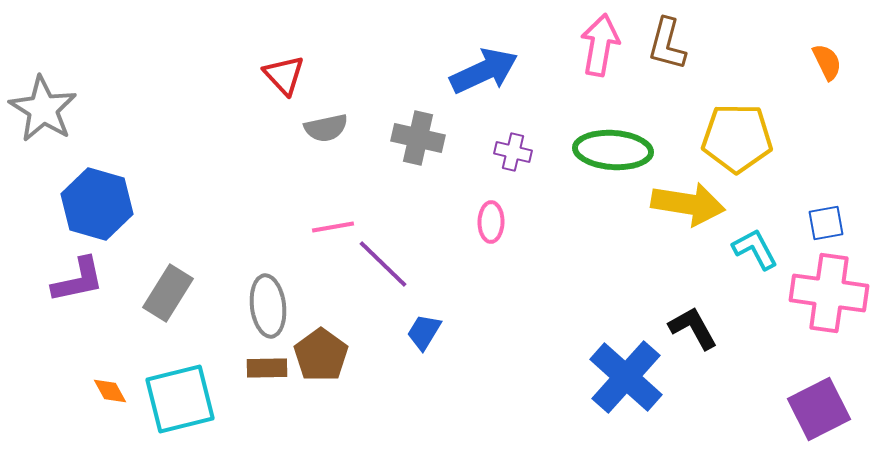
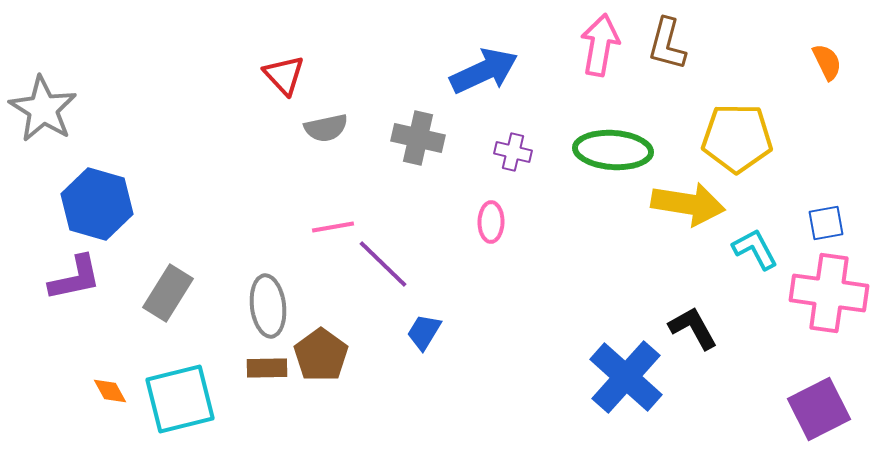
purple L-shape: moved 3 px left, 2 px up
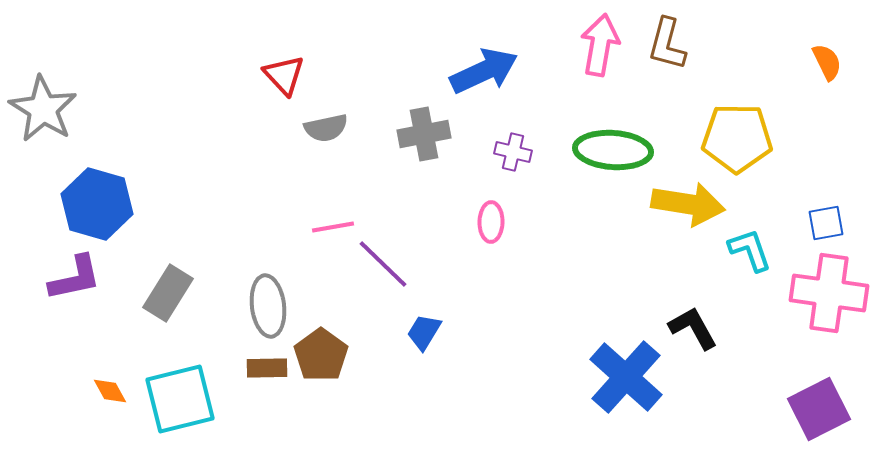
gray cross: moved 6 px right, 4 px up; rotated 24 degrees counterclockwise
cyan L-shape: moved 5 px left, 1 px down; rotated 9 degrees clockwise
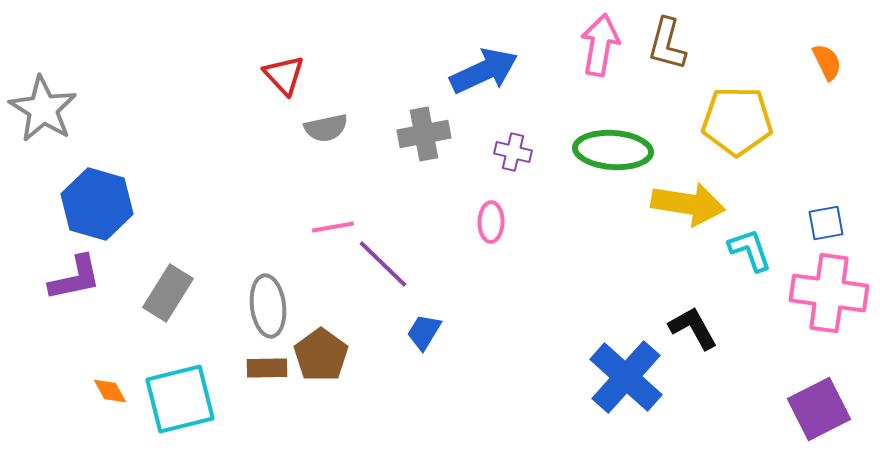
yellow pentagon: moved 17 px up
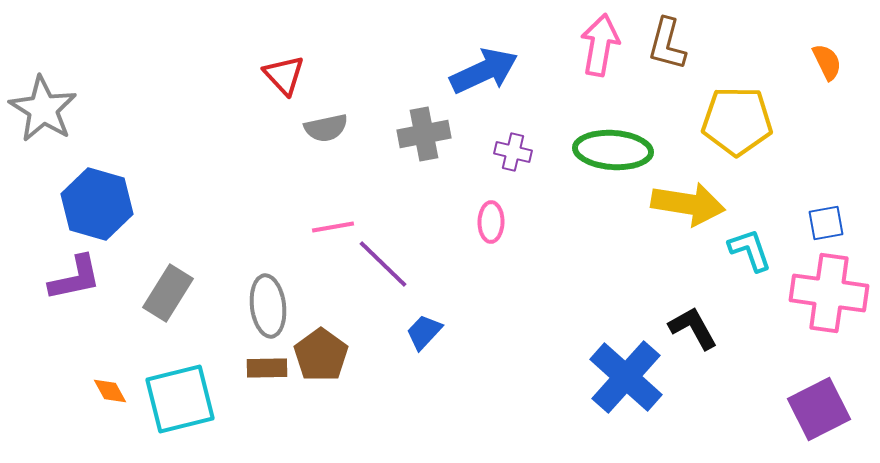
blue trapezoid: rotated 12 degrees clockwise
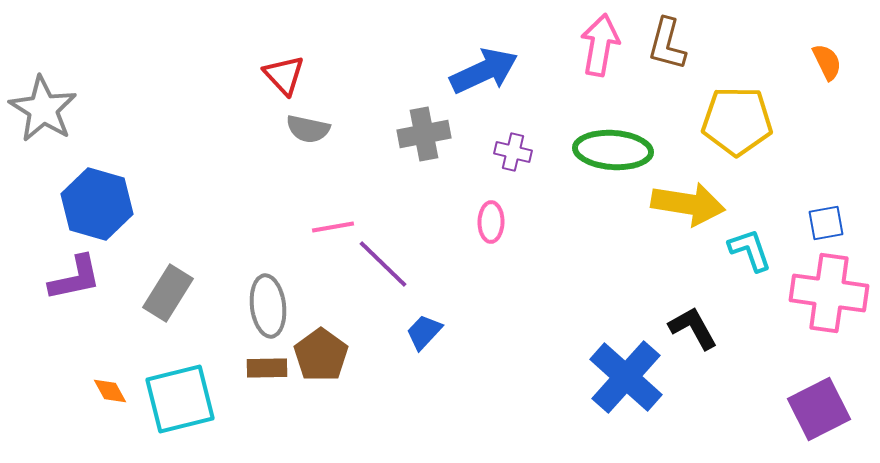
gray semicircle: moved 18 px left, 1 px down; rotated 24 degrees clockwise
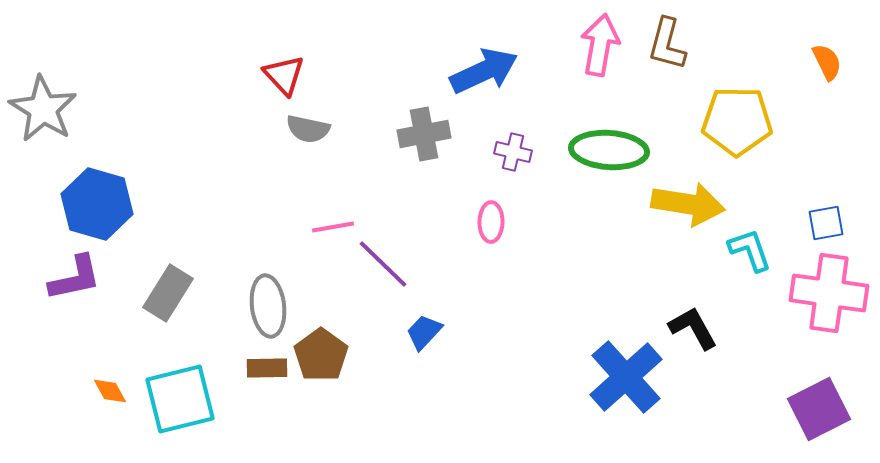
green ellipse: moved 4 px left
blue cross: rotated 6 degrees clockwise
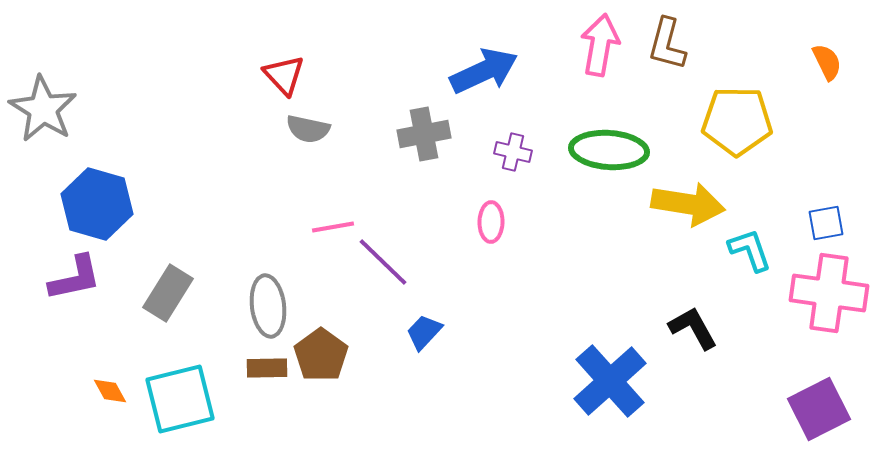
purple line: moved 2 px up
blue cross: moved 16 px left, 4 px down
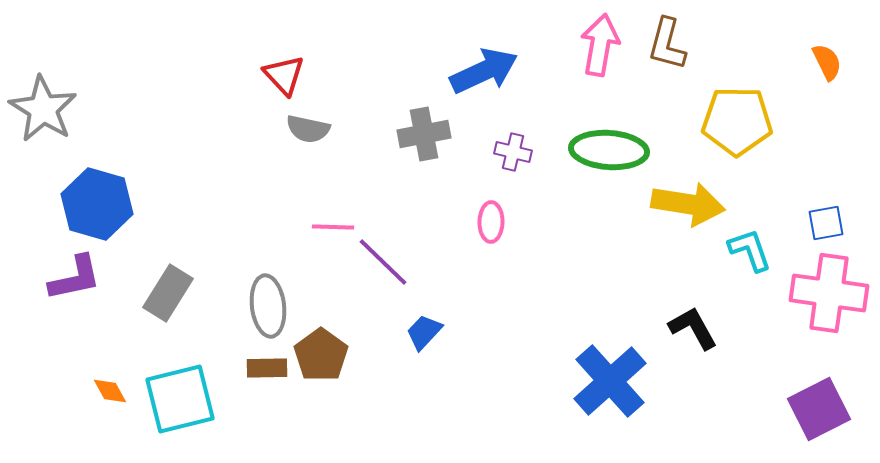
pink line: rotated 12 degrees clockwise
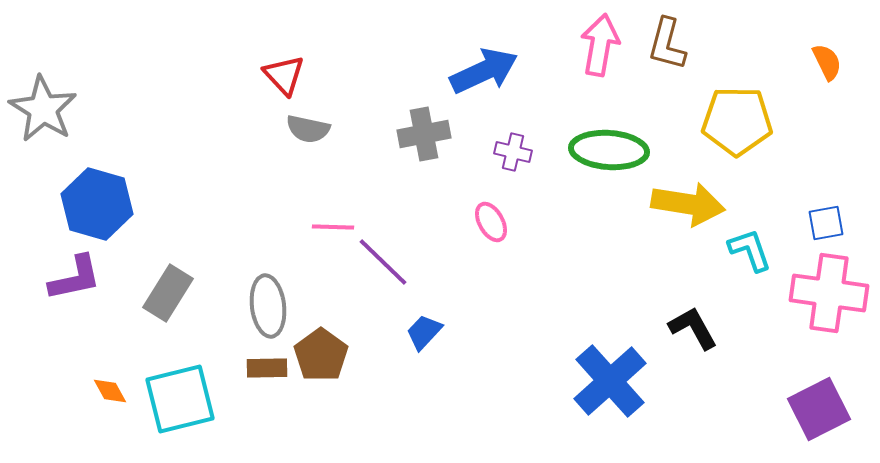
pink ellipse: rotated 30 degrees counterclockwise
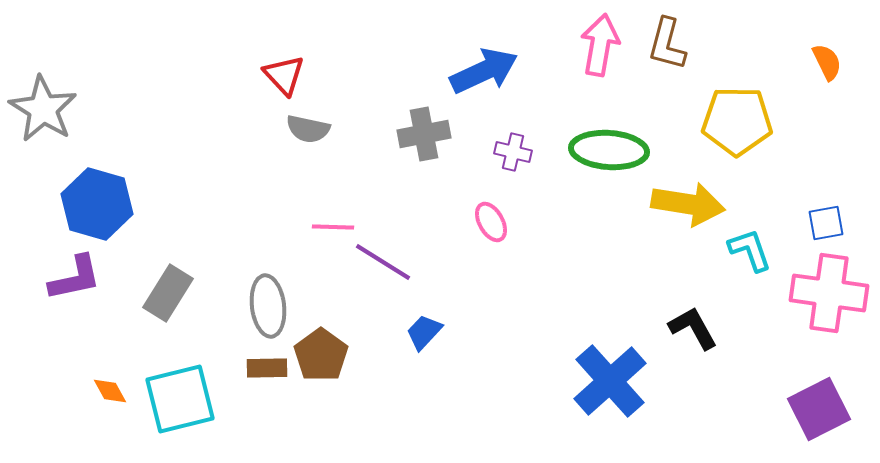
purple line: rotated 12 degrees counterclockwise
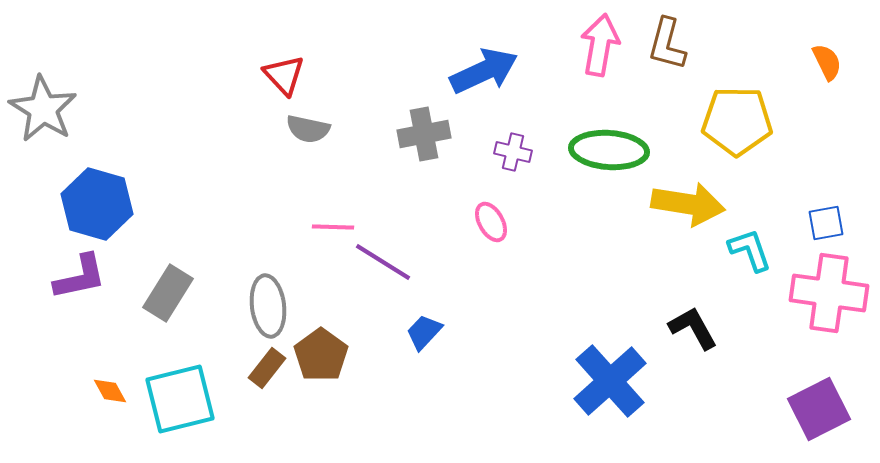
purple L-shape: moved 5 px right, 1 px up
brown rectangle: rotated 51 degrees counterclockwise
